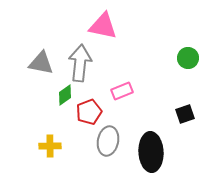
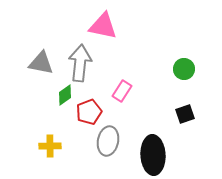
green circle: moved 4 px left, 11 px down
pink rectangle: rotated 35 degrees counterclockwise
black ellipse: moved 2 px right, 3 px down
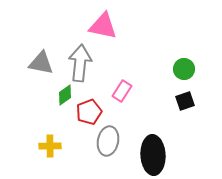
black square: moved 13 px up
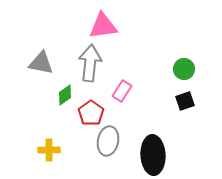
pink triangle: rotated 20 degrees counterclockwise
gray arrow: moved 10 px right
red pentagon: moved 2 px right, 1 px down; rotated 15 degrees counterclockwise
yellow cross: moved 1 px left, 4 px down
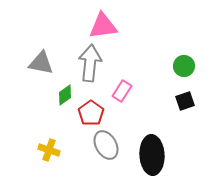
green circle: moved 3 px up
gray ellipse: moved 2 px left, 4 px down; rotated 40 degrees counterclockwise
yellow cross: rotated 20 degrees clockwise
black ellipse: moved 1 px left
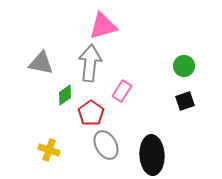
pink triangle: rotated 8 degrees counterclockwise
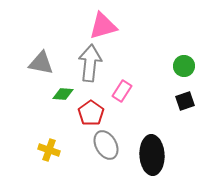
green diamond: moved 2 px left, 1 px up; rotated 40 degrees clockwise
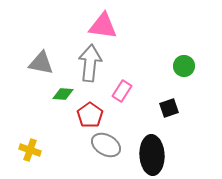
pink triangle: rotated 24 degrees clockwise
black square: moved 16 px left, 7 px down
red pentagon: moved 1 px left, 2 px down
gray ellipse: rotated 32 degrees counterclockwise
yellow cross: moved 19 px left
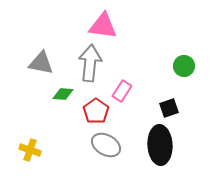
red pentagon: moved 6 px right, 4 px up
black ellipse: moved 8 px right, 10 px up
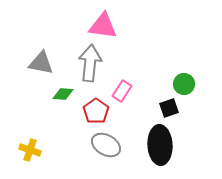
green circle: moved 18 px down
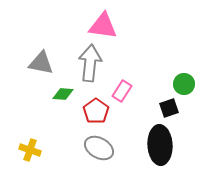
gray ellipse: moved 7 px left, 3 px down
